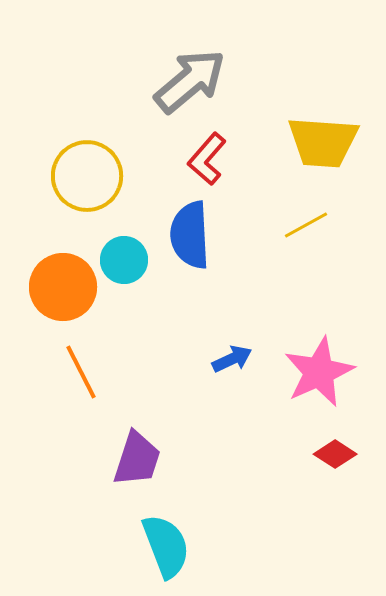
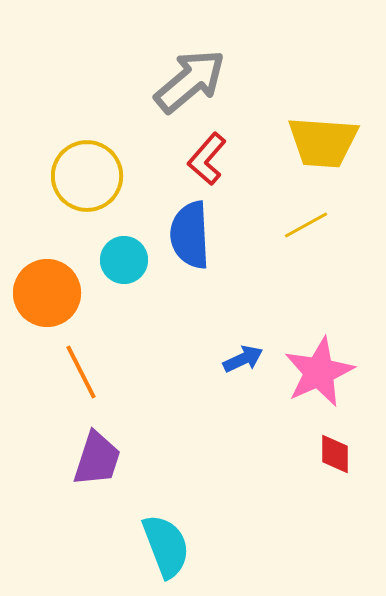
orange circle: moved 16 px left, 6 px down
blue arrow: moved 11 px right
red diamond: rotated 57 degrees clockwise
purple trapezoid: moved 40 px left
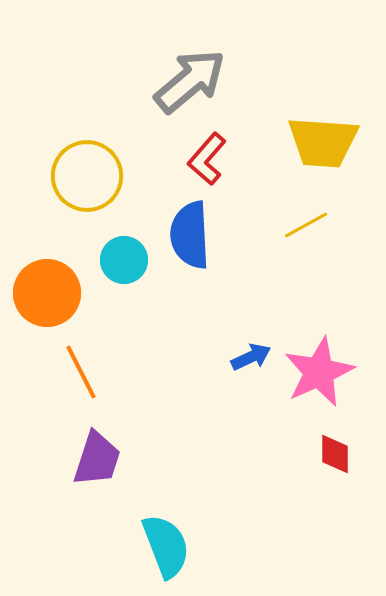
blue arrow: moved 8 px right, 2 px up
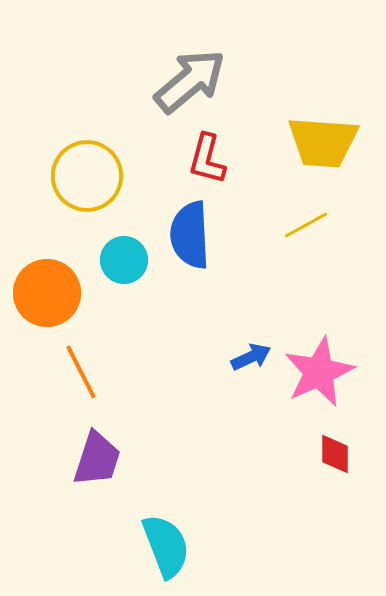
red L-shape: rotated 26 degrees counterclockwise
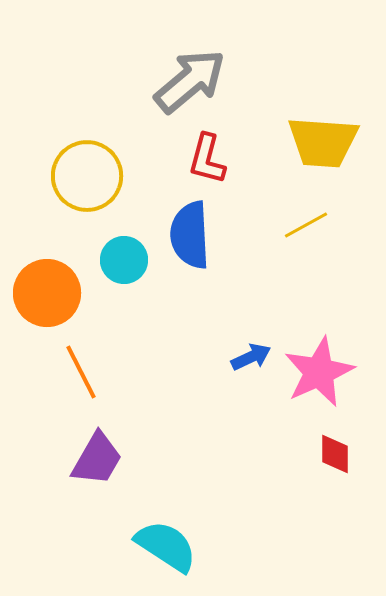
purple trapezoid: rotated 12 degrees clockwise
cyan semicircle: rotated 36 degrees counterclockwise
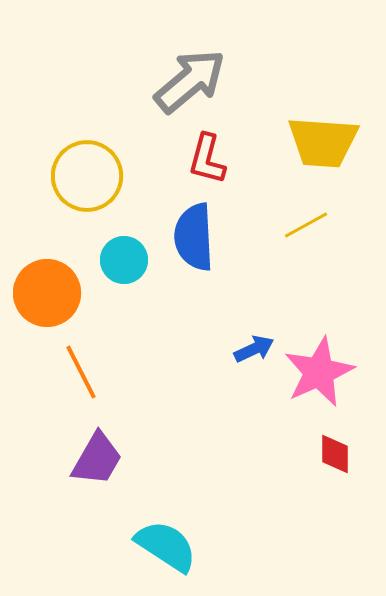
blue semicircle: moved 4 px right, 2 px down
blue arrow: moved 3 px right, 8 px up
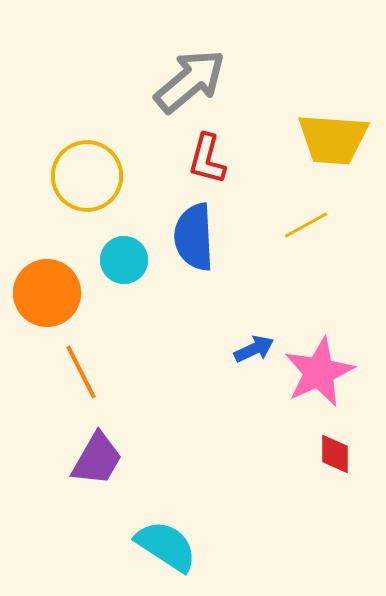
yellow trapezoid: moved 10 px right, 3 px up
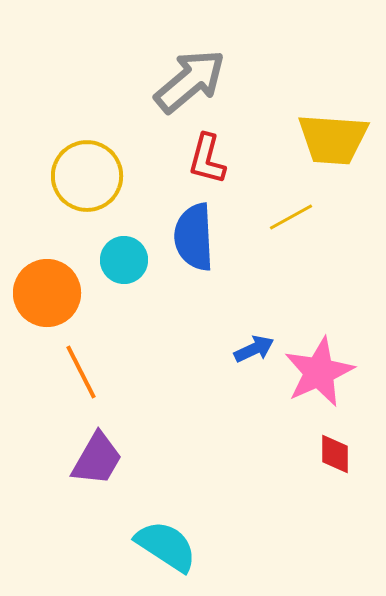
yellow line: moved 15 px left, 8 px up
